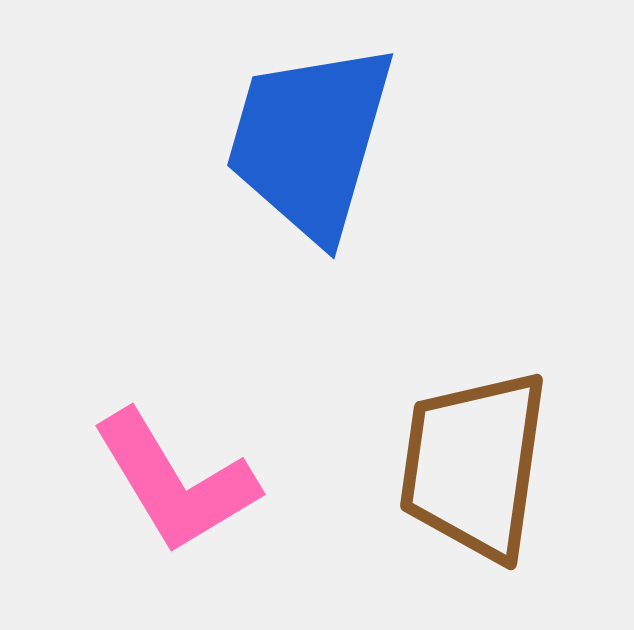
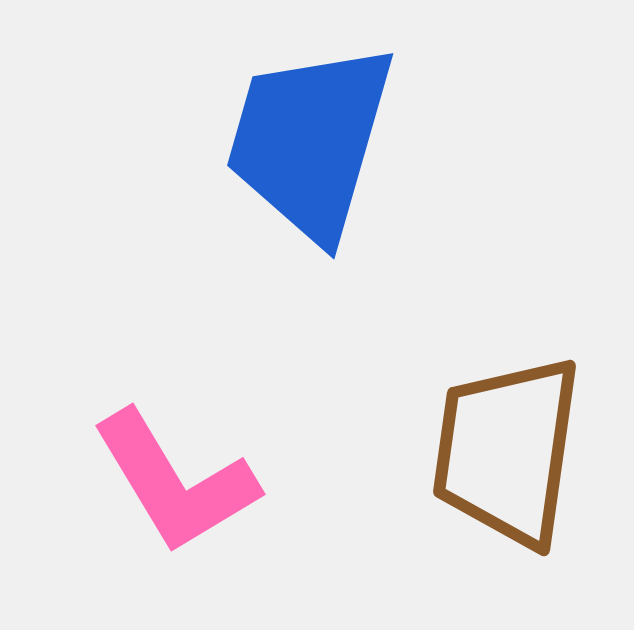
brown trapezoid: moved 33 px right, 14 px up
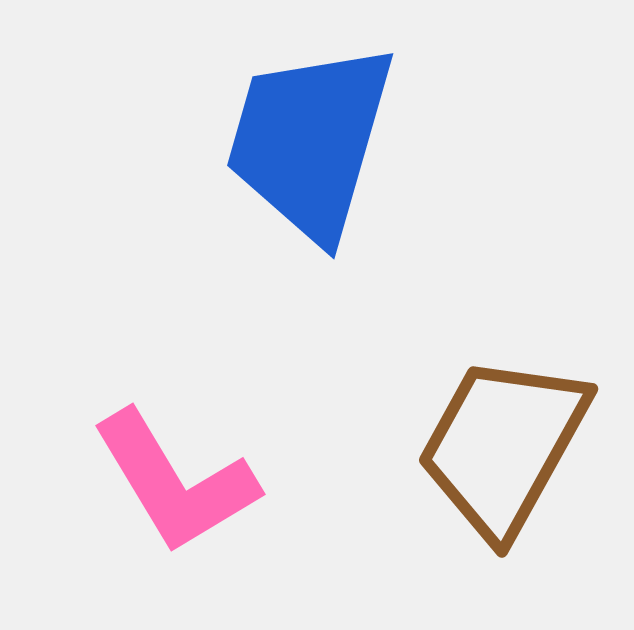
brown trapezoid: moved 4 px left, 5 px up; rotated 21 degrees clockwise
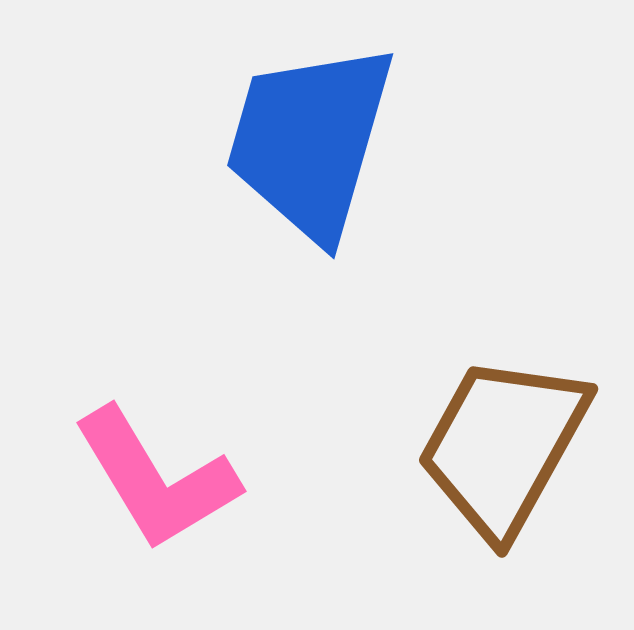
pink L-shape: moved 19 px left, 3 px up
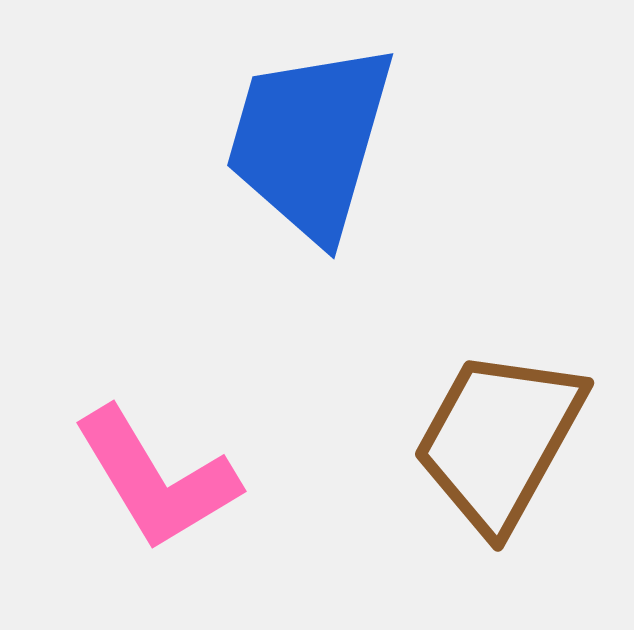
brown trapezoid: moved 4 px left, 6 px up
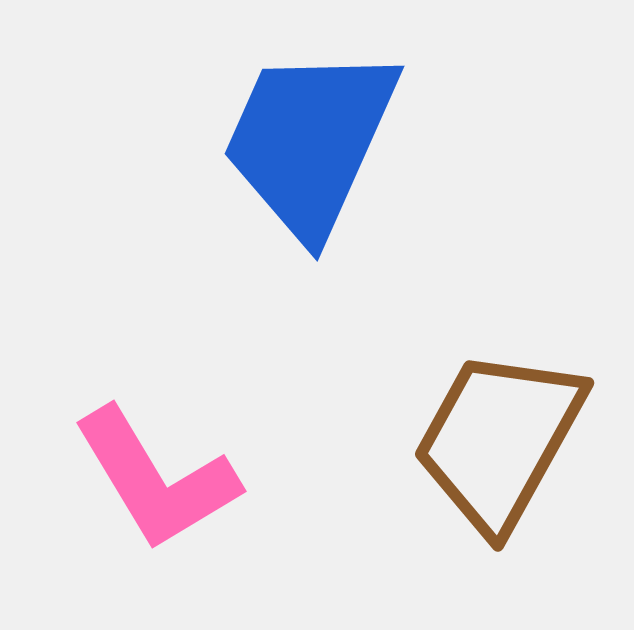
blue trapezoid: rotated 8 degrees clockwise
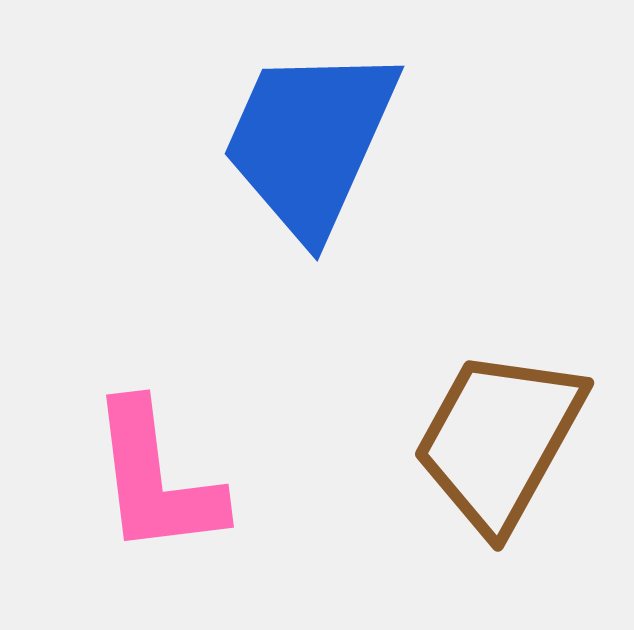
pink L-shape: rotated 24 degrees clockwise
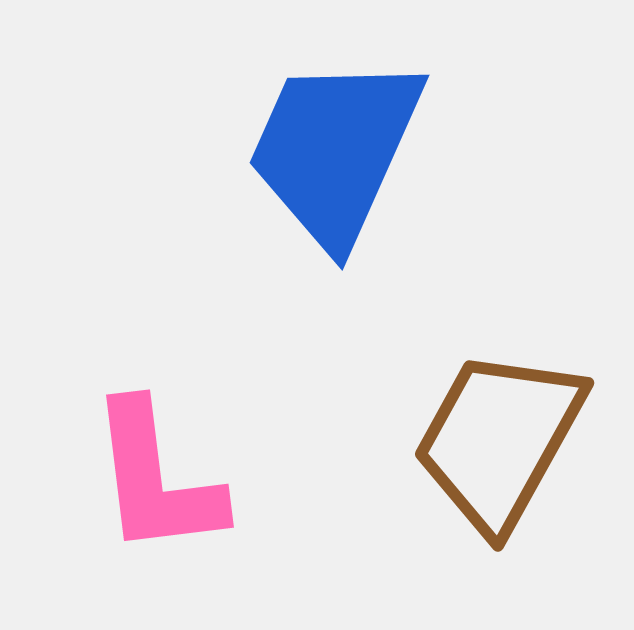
blue trapezoid: moved 25 px right, 9 px down
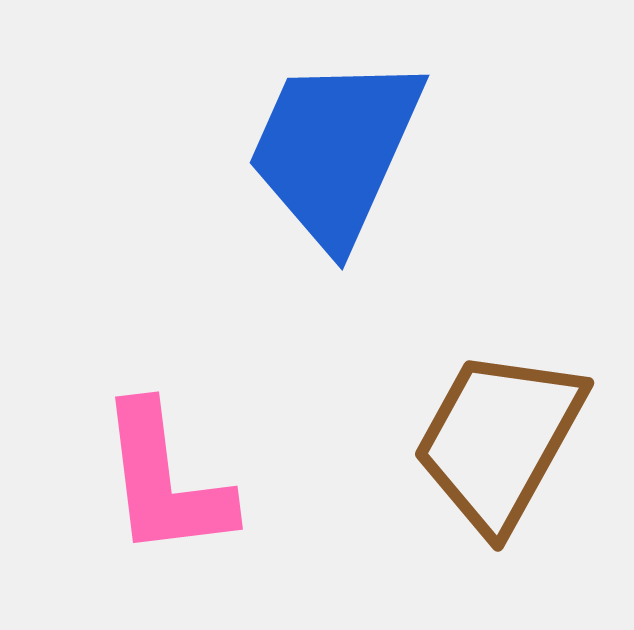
pink L-shape: moved 9 px right, 2 px down
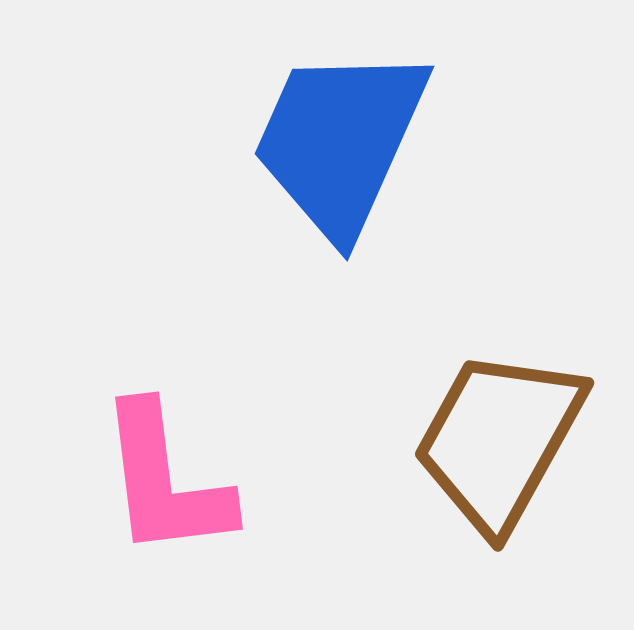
blue trapezoid: moved 5 px right, 9 px up
